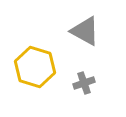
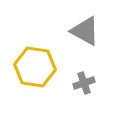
yellow hexagon: rotated 9 degrees counterclockwise
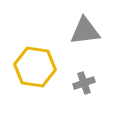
gray triangle: rotated 36 degrees counterclockwise
